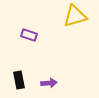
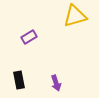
purple rectangle: moved 2 px down; rotated 49 degrees counterclockwise
purple arrow: moved 7 px right; rotated 77 degrees clockwise
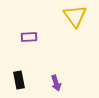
yellow triangle: rotated 50 degrees counterclockwise
purple rectangle: rotated 28 degrees clockwise
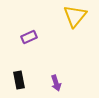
yellow triangle: rotated 15 degrees clockwise
purple rectangle: rotated 21 degrees counterclockwise
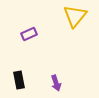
purple rectangle: moved 3 px up
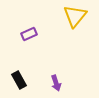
black rectangle: rotated 18 degrees counterclockwise
